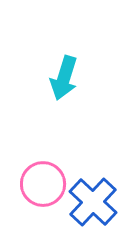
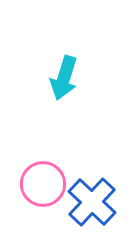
blue cross: moved 1 px left
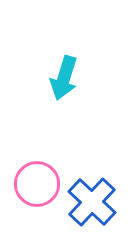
pink circle: moved 6 px left
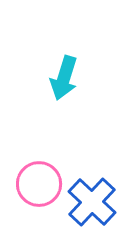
pink circle: moved 2 px right
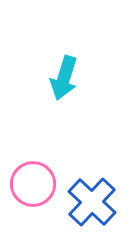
pink circle: moved 6 px left
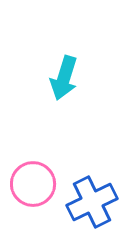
blue cross: rotated 21 degrees clockwise
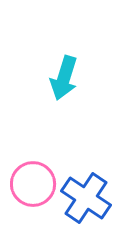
blue cross: moved 6 px left, 4 px up; rotated 30 degrees counterclockwise
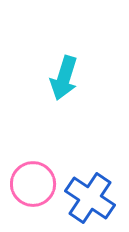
blue cross: moved 4 px right
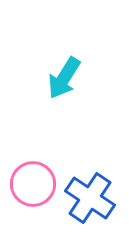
cyan arrow: rotated 15 degrees clockwise
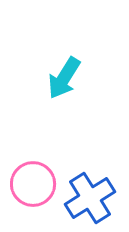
blue cross: rotated 24 degrees clockwise
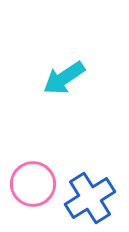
cyan arrow: rotated 24 degrees clockwise
